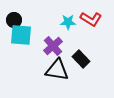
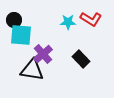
purple cross: moved 10 px left, 8 px down
black triangle: moved 25 px left
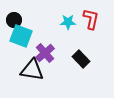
red L-shape: rotated 110 degrees counterclockwise
cyan square: moved 1 px down; rotated 15 degrees clockwise
purple cross: moved 2 px right, 1 px up
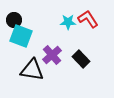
red L-shape: moved 3 px left; rotated 45 degrees counterclockwise
purple cross: moved 7 px right, 2 px down
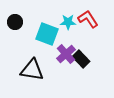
black circle: moved 1 px right, 2 px down
cyan square: moved 26 px right, 2 px up
purple cross: moved 14 px right, 1 px up
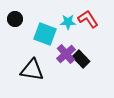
black circle: moved 3 px up
cyan square: moved 2 px left
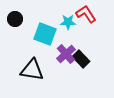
red L-shape: moved 2 px left, 5 px up
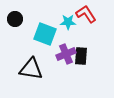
purple cross: rotated 18 degrees clockwise
black rectangle: moved 3 px up; rotated 48 degrees clockwise
black triangle: moved 1 px left, 1 px up
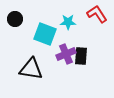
red L-shape: moved 11 px right
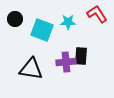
cyan square: moved 3 px left, 4 px up
purple cross: moved 8 px down; rotated 18 degrees clockwise
